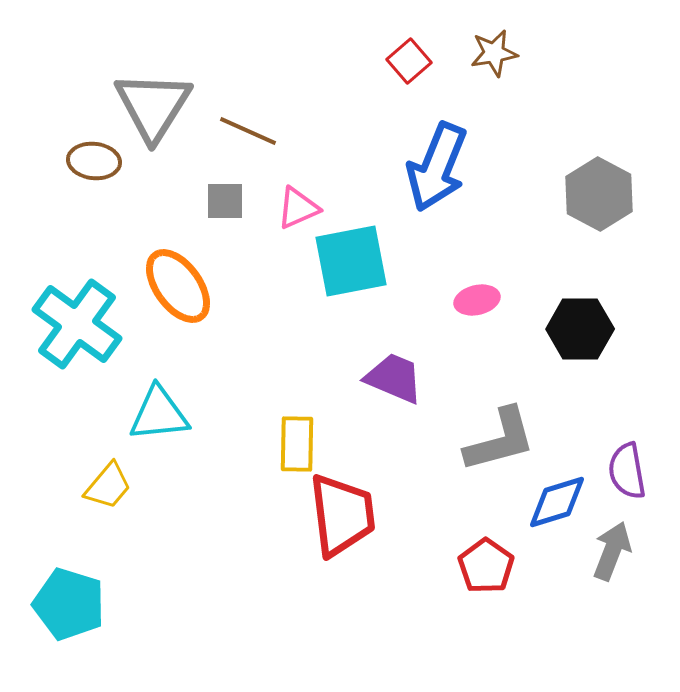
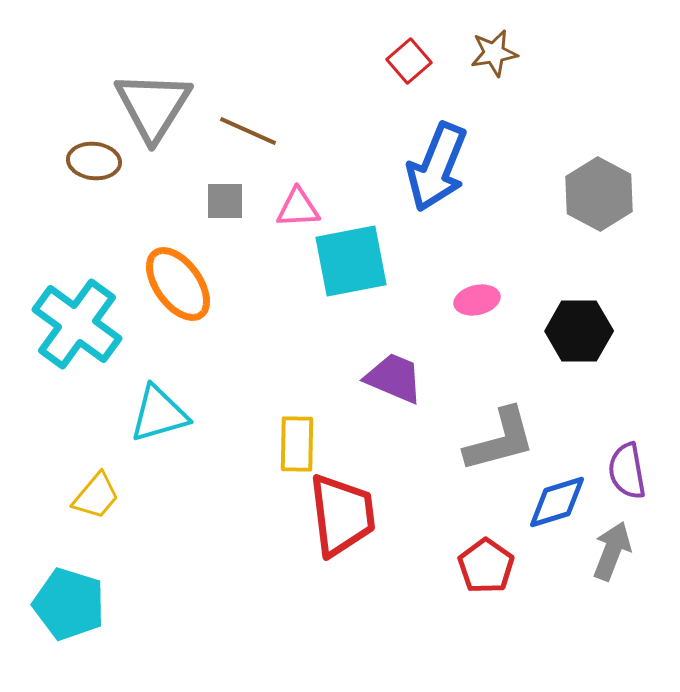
pink triangle: rotated 21 degrees clockwise
orange ellipse: moved 2 px up
black hexagon: moved 1 px left, 2 px down
cyan triangle: rotated 10 degrees counterclockwise
yellow trapezoid: moved 12 px left, 10 px down
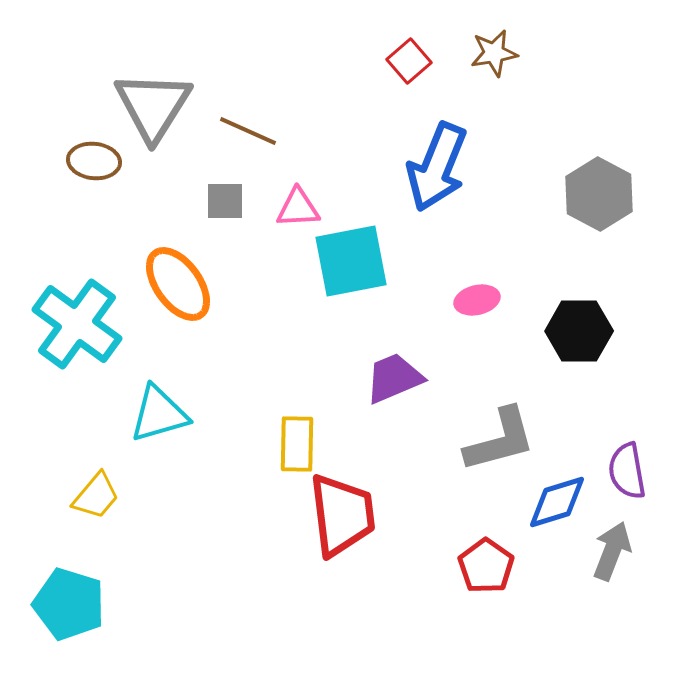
purple trapezoid: rotated 46 degrees counterclockwise
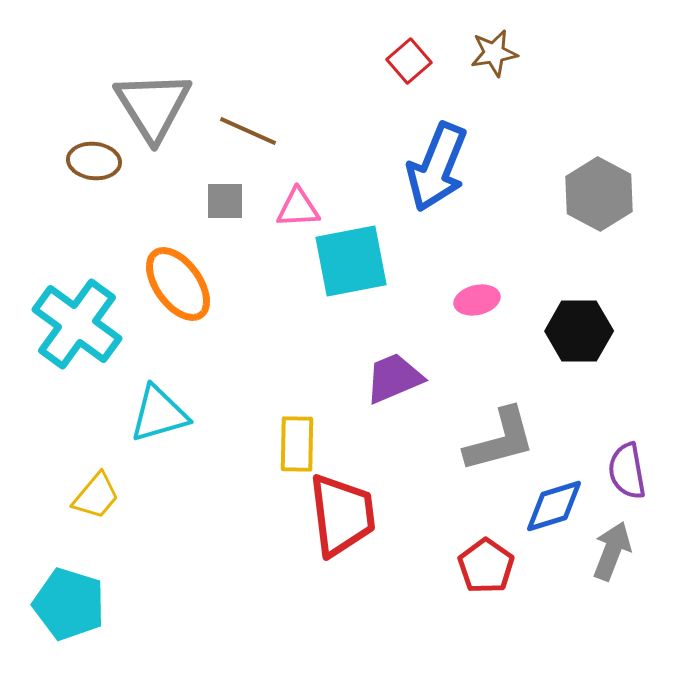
gray triangle: rotated 4 degrees counterclockwise
blue diamond: moved 3 px left, 4 px down
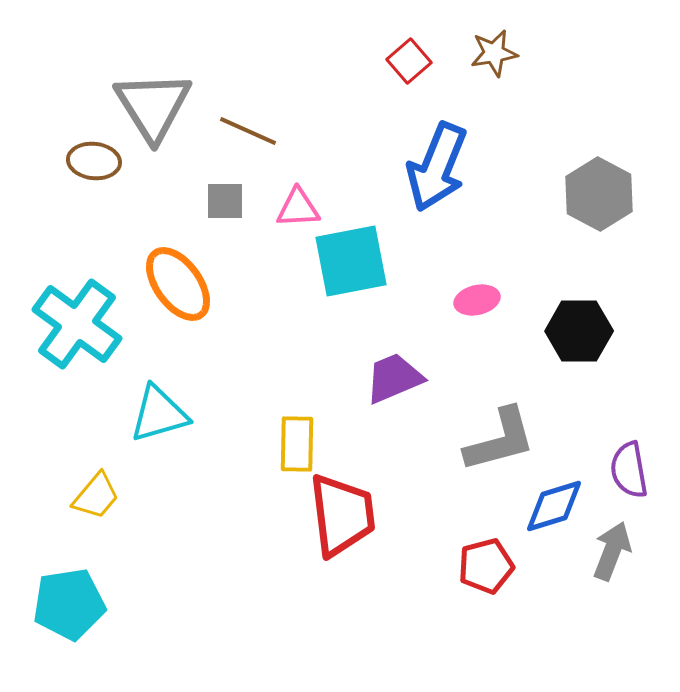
purple semicircle: moved 2 px right, 1 px up
red pentagon: rotated 22 degrees clockwise
cyan pentagon: rotated 26 degrees counterclockwise
